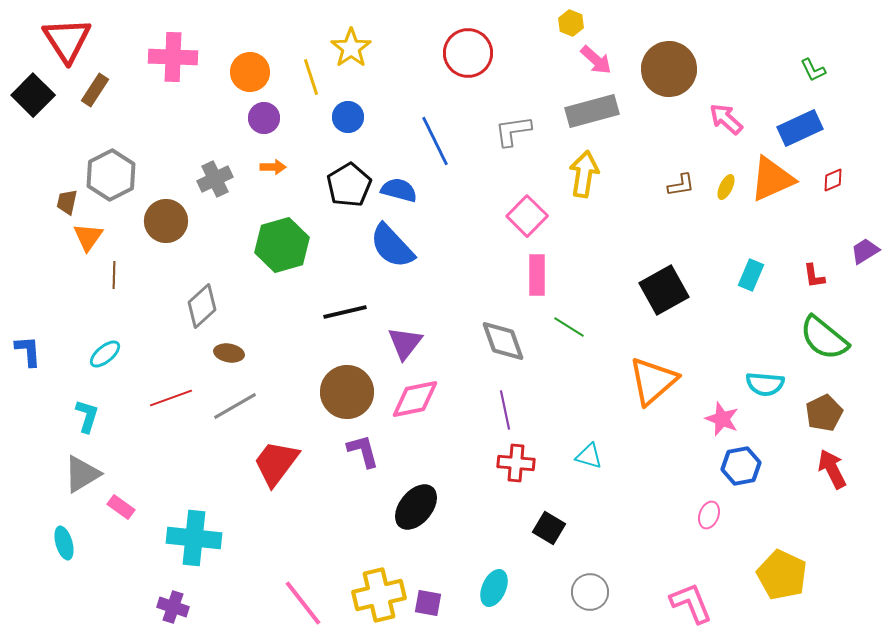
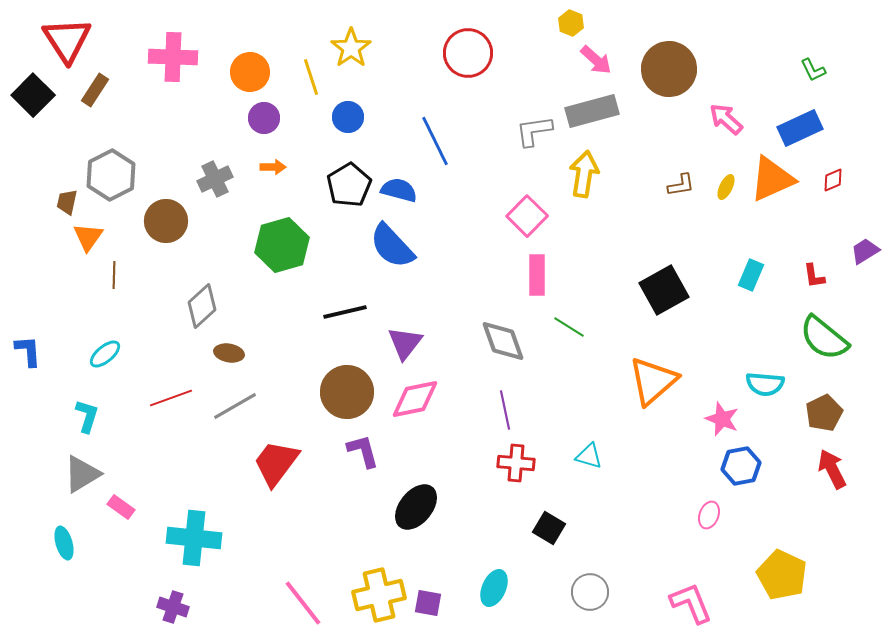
gray L-shape at (513, 131): moved 21 px right
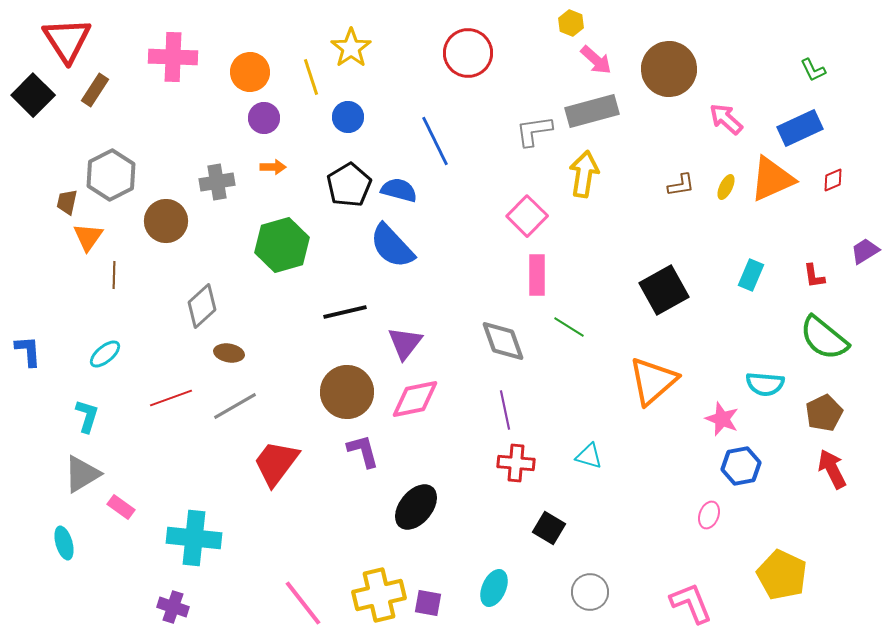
gray cross at (215, 179): moved 2 px right, 3 px down; rotated 16 degrees clockwise
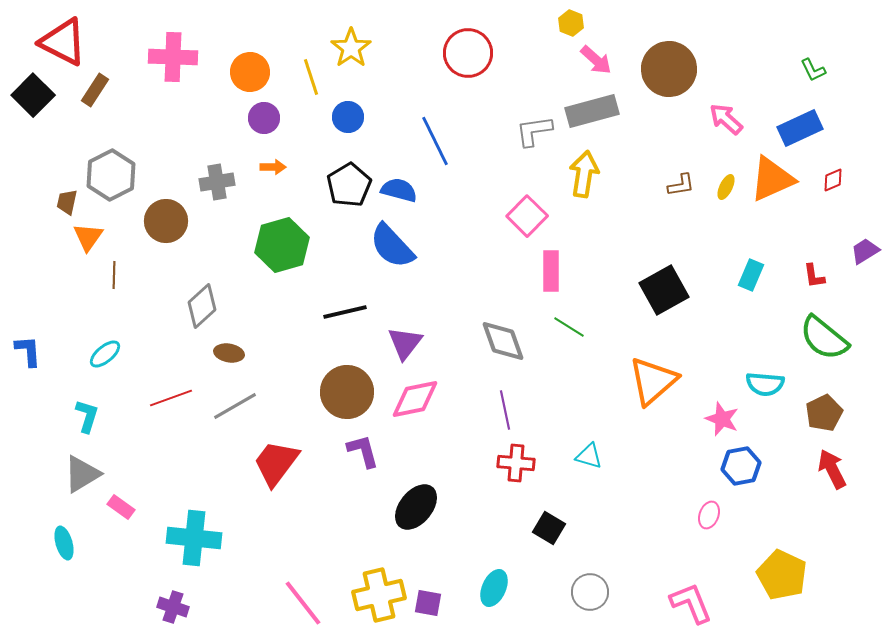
red triangle at (67, 40): moved 4 px left, 2 px down; rotated 30 degrees counterclockwise
pink rectangle at (537, 275): moved 14 px right, 4 px up
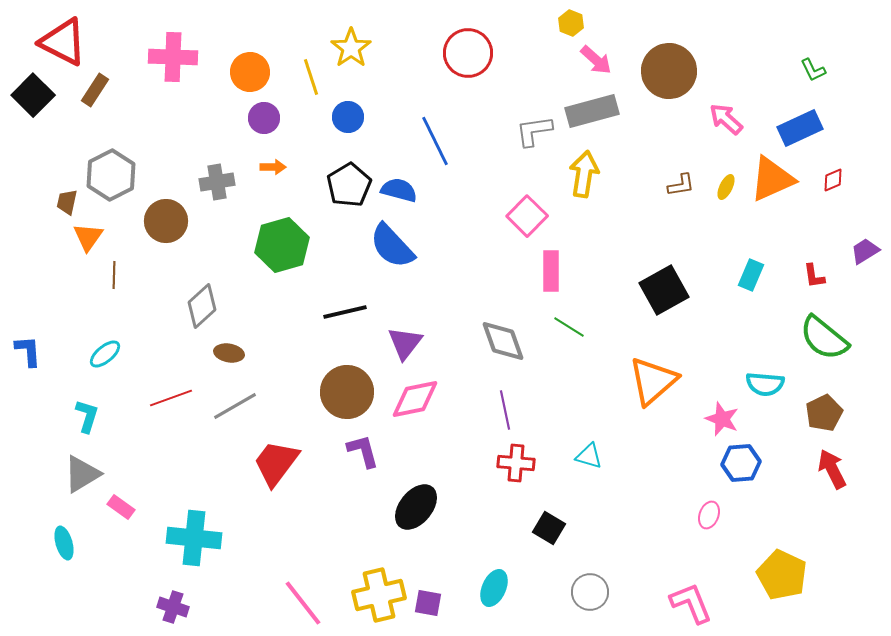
brown circle at (669, 69): moved 2 px down
blue hexagon at (741, 466): moved 3 px up; rotated 6 degrees clockwise
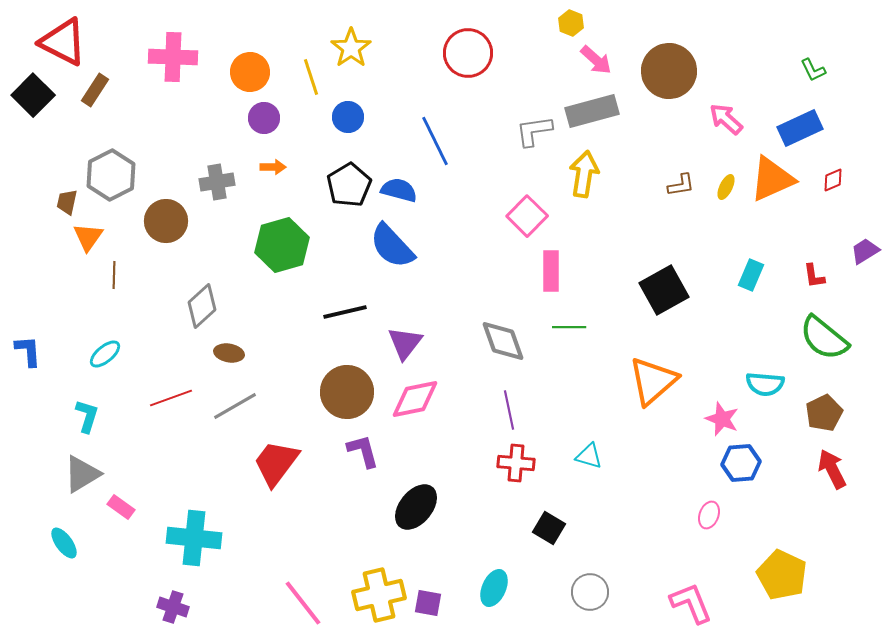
green line at (569, 327): rotated 32 degrees counterclockwise
purple line at (505, 410): moved 4 px right
cyan ellipse at (64, 543): rotated 20 degrees counterclockwise
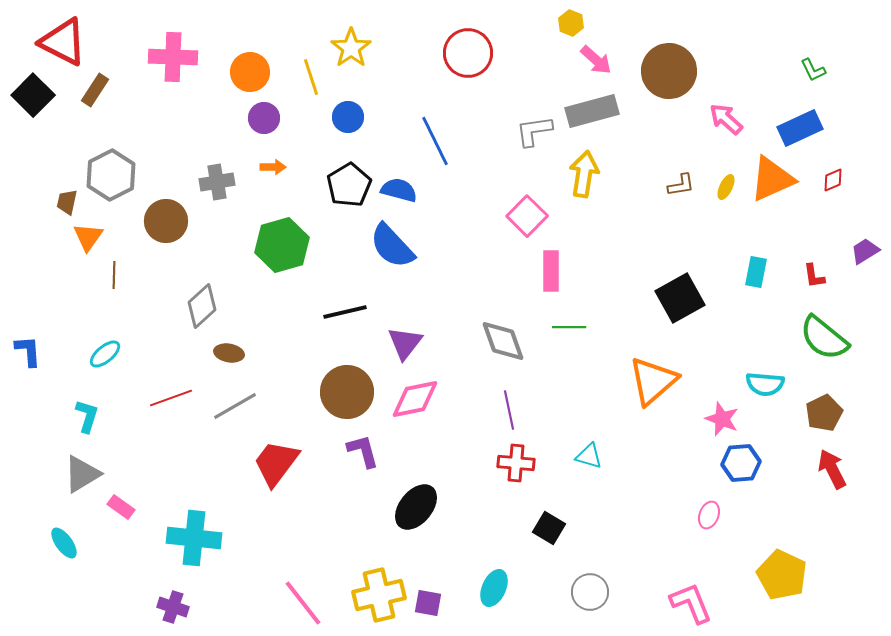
cyan rectangle at (751, 275): moved 5 px right, 3 px up; rotated 12 degrees counterclockwise
black square at (664, 290): moved 16 px right, 8 px down
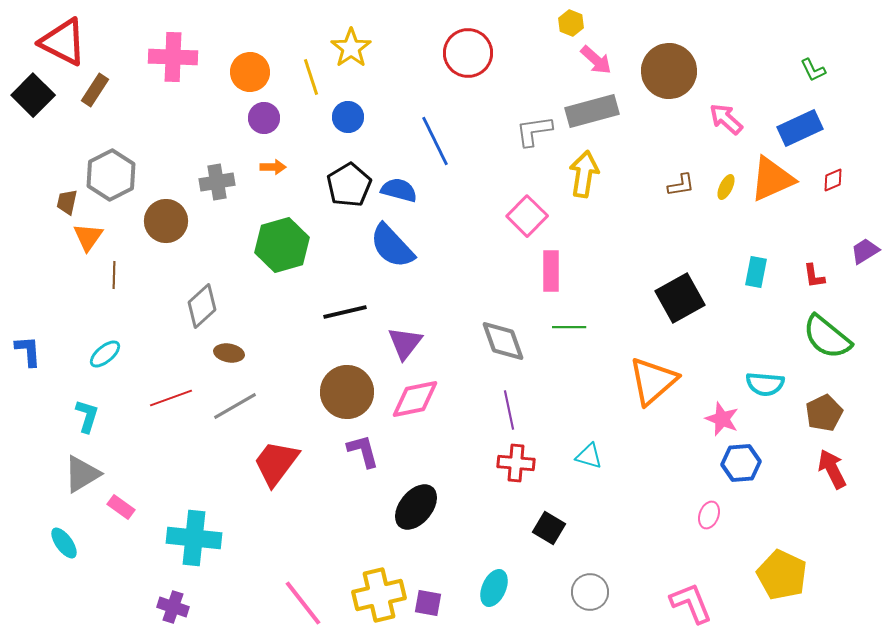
green semicircle at (824, 338): moved 3 px right, 1 px up
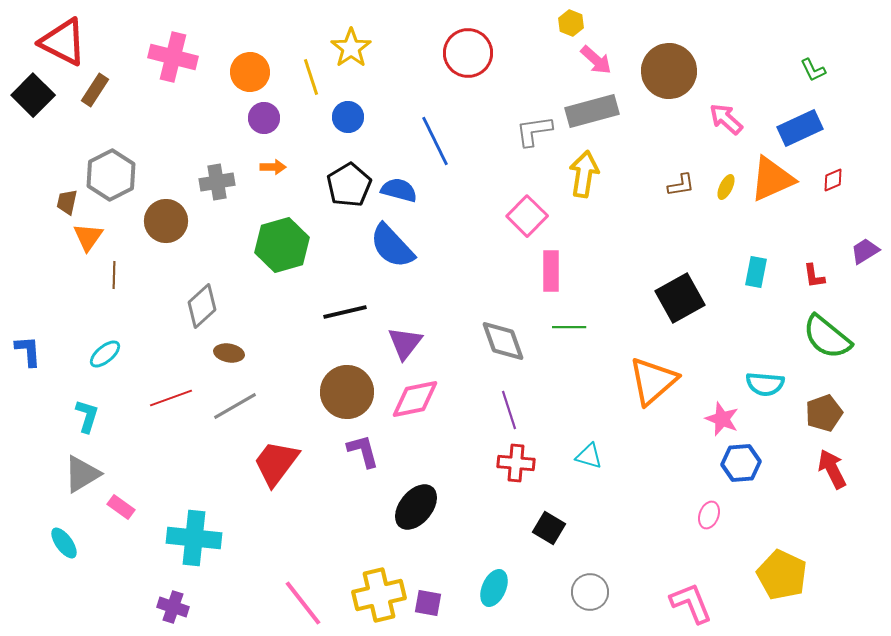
pink cross at (173, 57): rotated 12 degrees clockwise
purple line at (509, 410): rotated 6 degrees counterclockwise
brown pentagon at (824, 413): rotated 6 degrees clockwise
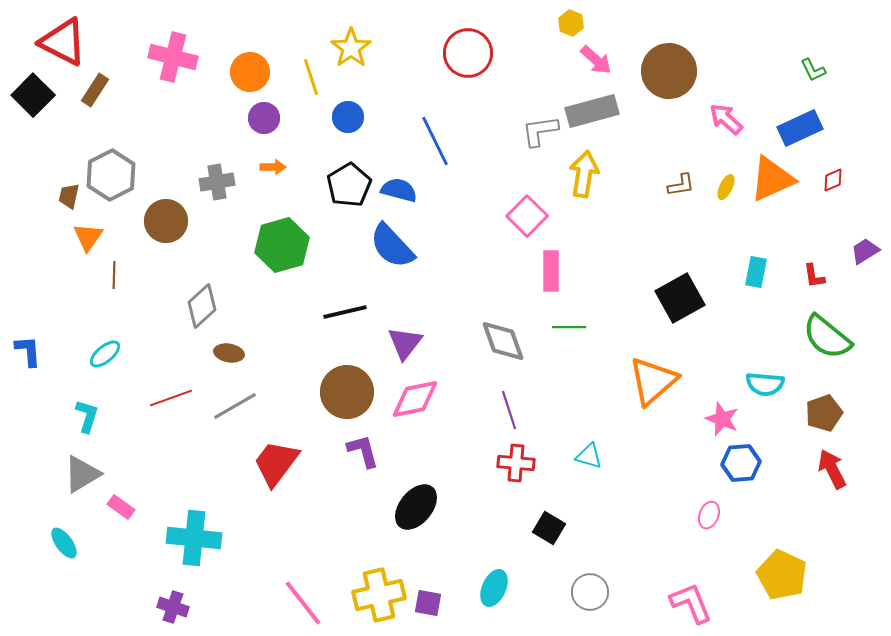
gray L-shape at (534, 131): moved 6 px right
brown trapezoid at (67, 202): moved 2 px right, 6 px up
